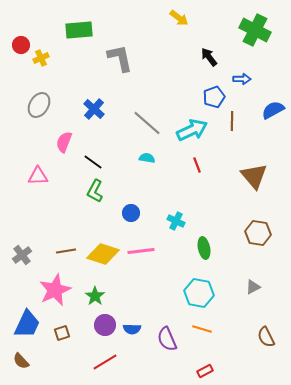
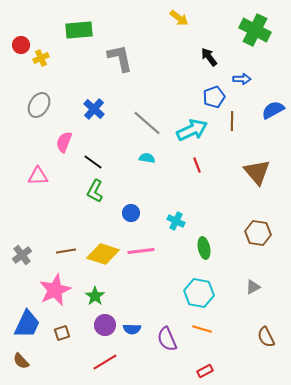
brown triangle at (254, 176): moved 3 px right, 4 px up
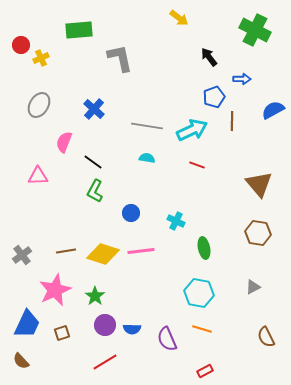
gray line at (147, 123): moved 3 px down; rotated 32 degrees counterclockwise
red line at (197, 165): rotated 49 degrees counterclockwise
brown triangle at (257, 172): moved 2 px right, 12 px down
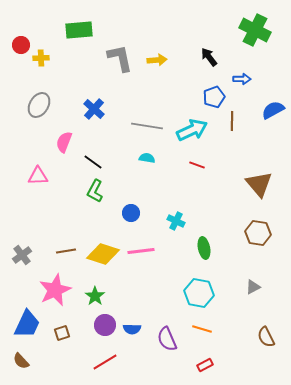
yellow arrow at (179, 18): moved 22 px left, 42 px down; rotated 42 degrees counterclockwise
yellow cross at (41, 58): rotated 21 degrees clockwise
red rectangle at (205, 371): moved 6 px up
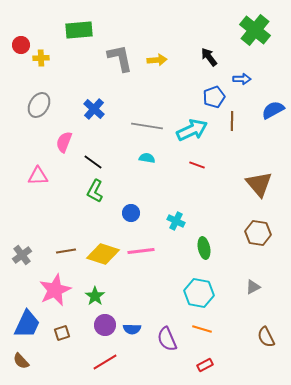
green cross at (255, 30): rotated 12 degrees clockwise
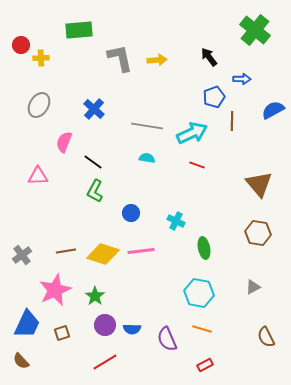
cyan arrow at (192, 130): moved 3 px down
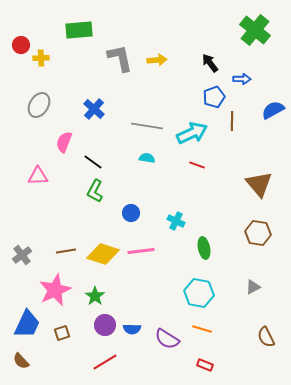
black arrow at (209, 57): moved 1 px right, 6 px down
purple semicircle at (167, 339): rotated 35 degrees counterclockwise
red rectangle at (205, 365): rotated 49 degrees clockwise
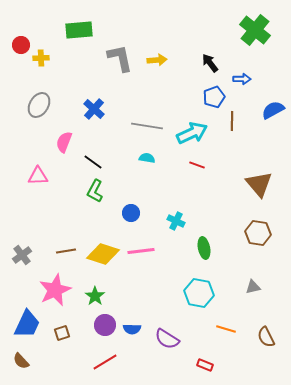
gray triangle at (253, 287): rotated 14 degrees clockwise
orange line at (202, 329): moved 24 px right
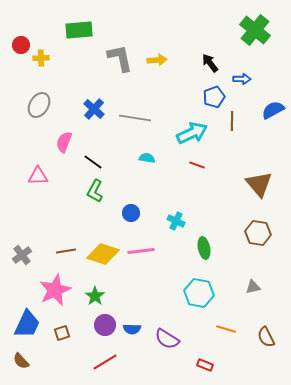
gray line at (147, 126): moved 12 px left, 8 px up
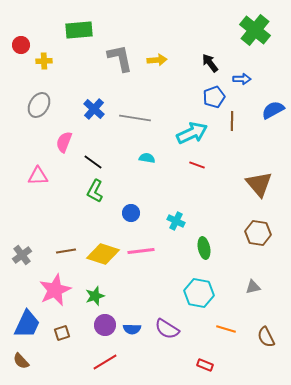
yellow cross at (41, 58): moved 3 px right, 3 px down
green star at (95, 296): rotated 18 degrees clockwise
purple semicircle at (167, 339): moved 10 px up
